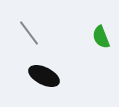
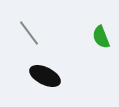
black ellipse: moved 1 px right
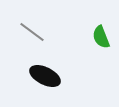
gray line: moved 3 px right, 1 px up; rotated 16 degrees counterclockwise
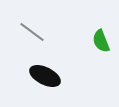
green semicircle: moved 4 px down
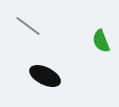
gray line: moved 4 px left, 6 px up
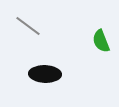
black ellipse: moved 2 px up; rotated 24 degrees counterclockwise
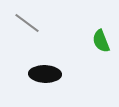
gray line: moved 1 px left, 3 px up
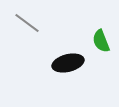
black ellipse: moved 23 px right, 11 px up; rotated 16 degrees counterclockwise
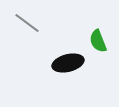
green semicircle: moved 3 px left
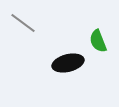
gray line: moved 4 px left
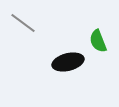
black ellipse: moved 1 px up
